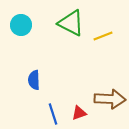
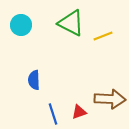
red triangle: moved 1 px up
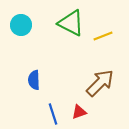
brown arrow: moved 10 px left, 16 px up; rotated 48 degrees counterclockwise
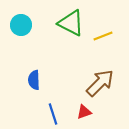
red triangle: moved 5 px right
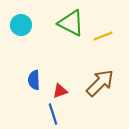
red triangle: moved 24 px left, 21 px up
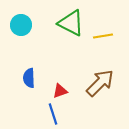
yellow line: rotated 12 degrees clockwise
blue semicircle: moved 5 px left, 2 px up
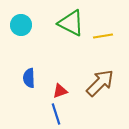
blue line: moved 3 px right
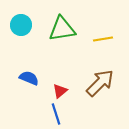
green triangle: moved 9 px left, 6 px down; rotated 36 degrees counterclockwise
yellow line: moved 3 px down
blue semicircle: rotated 114 degrees clockwise
red triangle: rotated 21 degrees counterclockwise
